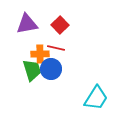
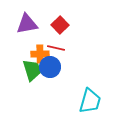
blue circle: moved 1 px left, 2 px up
cyan trapezoid: moved 6 px left, 3 px down; rotated 16 degrees counterclockwise
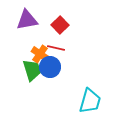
purple triangle: moved 4 px up
orange cross: rotated 36 degrees clockwise
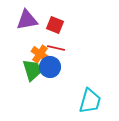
red square: moved 5 px left; rotated 24 degrees counterclockwise
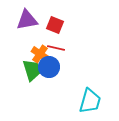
blue circle: moved 1 px left
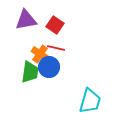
purple triangle: moved 1 px left
red square: rotated 12 degrees clockwise
green trapezoid: moved 2 px left, 2 px down; rotated 25 degrees clockwise
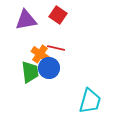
red square: moved 3 px right, 10 px up
blue circle: moved 1 px down
green trapezoid: rotated 15 degrees counterclockwise
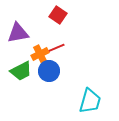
purple triangle: moved 8 px left, 13 px down
red line: rotated 36 degrees counterclockwise
orange cross: rotated 30 degrees clockwise
blue circle: moved 3 px down
green trapezoid: moved 9 px left, 1 px up; rotated 70 degrees clockwise
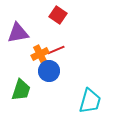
red line: moved 2 px down
green trapezoid: moved 19 px down; rotated 45 degrees counterclockwise
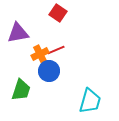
red square: moved 2 px up
